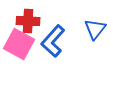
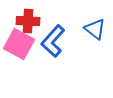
blue triangle: rotated 30 degrees counterclockwise
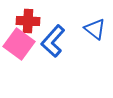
pink square: rotated 8 degrees clockwise
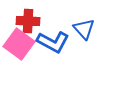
blue triangle: moved 11 px left; rotated 10 degrees clockwise
blue L-shape: moved 1 px down; rotated 104 degrees counterclockwise
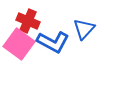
red cross: rotated 20 degrees clockwise
blue triangle: rotated 25 degrees clockwise
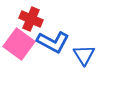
red cross: moved 3 px right, 2 px up
blue triangle: moved 26 px down; rotated 15 degrees counterclockwise
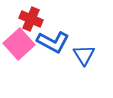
pink square: rotated 12 degrees clockwise
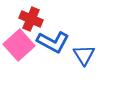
pink square: moved 1 px down
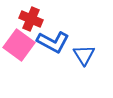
pink square: rotated 12 degrees counterclockwise
